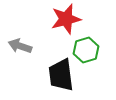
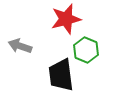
green hexagon: rotated 20 degrees counterclockwise
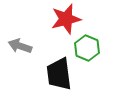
green hexagon: moved 1 px right, 2 px up
black trapezoid: moved 2 px left, 1 px up
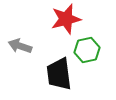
green hexagon: moved 2 px down; rotated 25 degrees clockwise
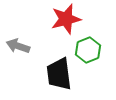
gray arrow: moved 2 px left
green hexagon: moved 1 px right; rotated 10 degrees counterclockwise
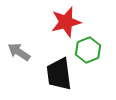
red star: moved 3 px down
gray arrow: moved 1 px right, 6 px down; rotated 15 degrees clockwise
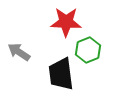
red star: rotated 16 degrees clockwise
black trapezoid: moved 2 px right
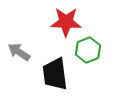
black trapezoid: moved 6 px left
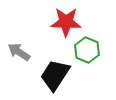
green hexagon: moved 1 px left; rotated 15 degrees counterclockwise
black trapezoid: moved 1 px down; rotated 40 degrees clockwise
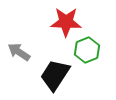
green hexagon: rotated 15 degrees clockwise
